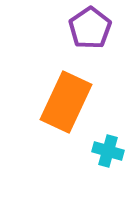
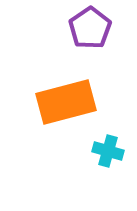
orange rectangle: rotated 50 degrees clockwise
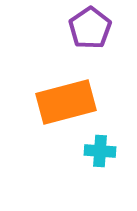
cyan cross: moved 8 px left; rotated 12 degrees counterclockwise
